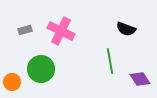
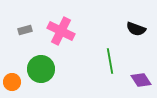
black semicircle: moved 10 px right
purple diamond: moved 1 px right, 1 px down
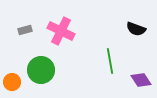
green circle: moved 1 px down
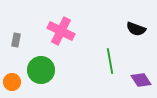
gray rectangle: moved 9 px left, 10 px down; rotated 64 degrees counterclockwise
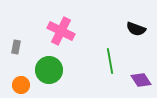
gray rectangle: moved 7 px down
green circle: moved 8 px right
orange circle: moved 9 px right, 3 px down
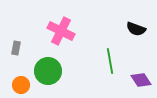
gray rectangle: moved 1 px down
green circle: moved 1 px left, 1 px down
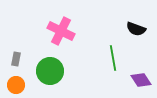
gray rectangle: moved 11 px down
green line: moved 3 px right, 3 px up
green circle: moved 2 px right
orange circle: moved 5 px left
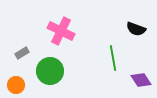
gray rectangle: moved 6 px right, 6 px up; rotated 48 degrees clockwise
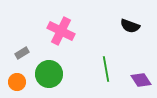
black semicircle: moved 6 px left, 3 px up
green line: moved 7 px left, 11 px down
green circle: moved 1 px left, 3 px down
orange circle: moved 1 px right, 3 px up
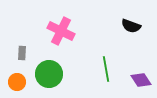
black semicircle: moved 1 px right
gray rectangle: rotated 56 degrees counterclockwise
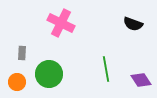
black semicircle: moved 2 px right, 2 px up
pink cross: moved 8 px up
